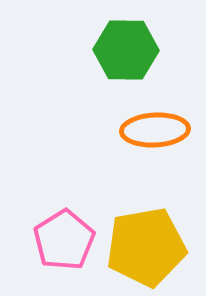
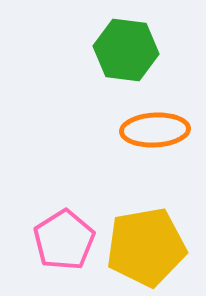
green hexagon: rotated 6 degrees clockwise
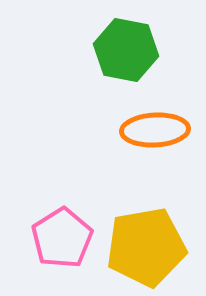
green hexagon: rotated 4 degrees clockwise
pink pentagon: moved 2 px left, 2 px up
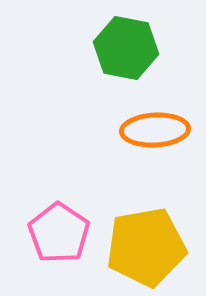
green hexagon: moved 2 px up
pink pentagon: moved 3 px left, 5 px up; rotated 6 degrees counterclockwise
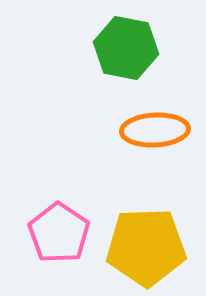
yellow pentagon: rotated 8 degrees clockwise
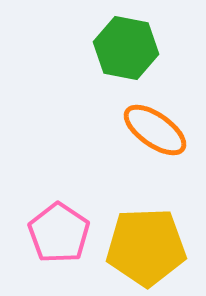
orange ellipse: rotated 38 degrees clockwise
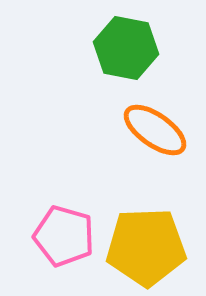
pink pentagon: moved 5 px right, 3 px down; rotated 18 degrees counterclockwise
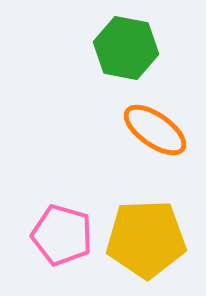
pink pentagon: moved 2 px left, 1 px up
yellow pentagon: moved 8 px up
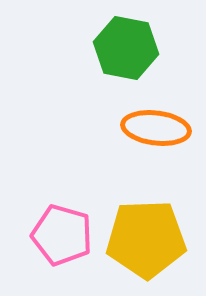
orange ellipse: moved 1 px right, 2 px up; rotated 28 degrees counterclockwise
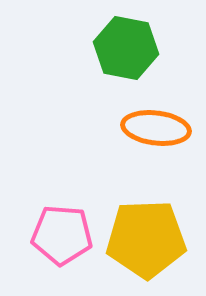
pink pentagon: rotated 12 degrees counterclockwise
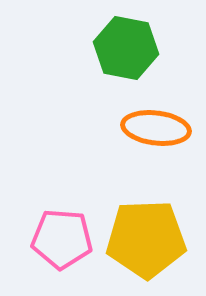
pink pentagon: moved 4 px down
